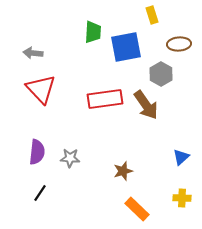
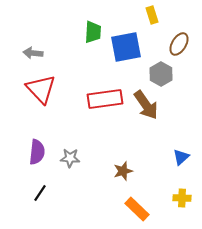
brown ellipse: rotated 55 degrees counterclockwise
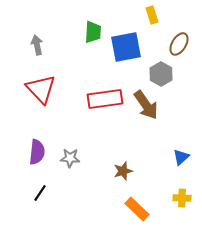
gray arrow: moved 4 px right, 8 px up; rotated 72 degrees clockwise
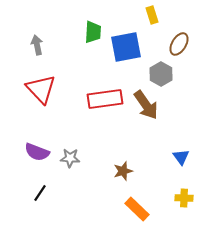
purple semicircle: rotated 105 degrees clockwise
blue triangle: rotated 24 degrees counterclockwise
yellow cross: moved 2 px right
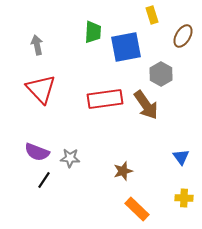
brown ellipse: moved 4 px right, 8 px up
black line: moved 4 px right, 13 px up
